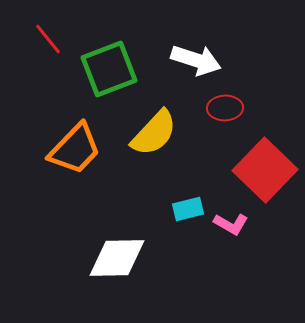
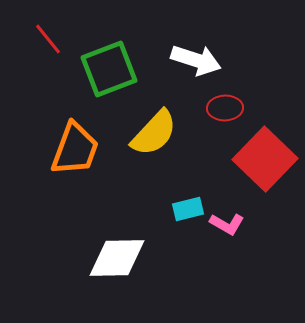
orange trapezoid: rotated 24 degrees counterclockwise
red square: moved 11 px up
pink L-shape: moved 4 px left
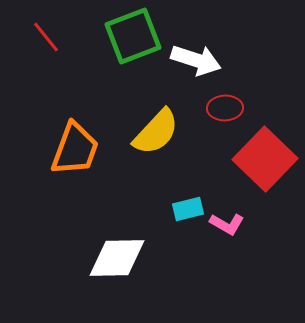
red line: moved 2 px left, 2 px up
green square: moved 24 px right, 33 px up
yellow semicircle: moved 2 px right, 1 px up
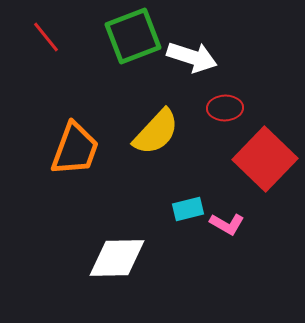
white arrow: moved 4 px left, 3 px up
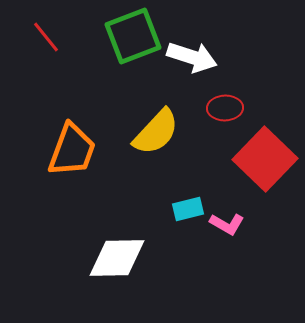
orange trapezoid: moved 3 px left, 1 px down
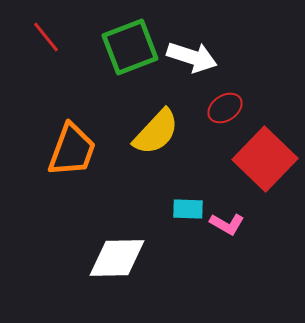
green square: moved 3 px left, 11 px down
red ellipse: rotated 32 degrees counterclockwise
cyan rectangle: rotated 16 degrees clockwise
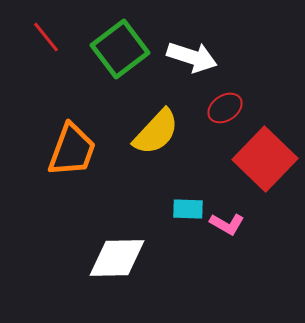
green square: moved 10 px left, 2 px down; rotated 16 degrees counterclockwise
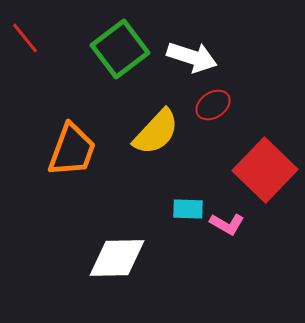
red line: moved 21 px left, 1 px down
red ellipse: moved 12 px left, 3 px up
red square: moved 11 px down
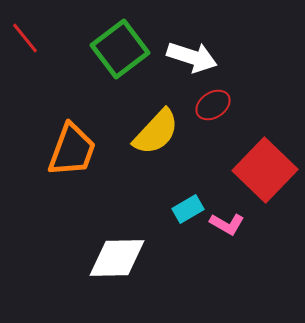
cyan rectangle: rotated 32 degrees counterclockwise
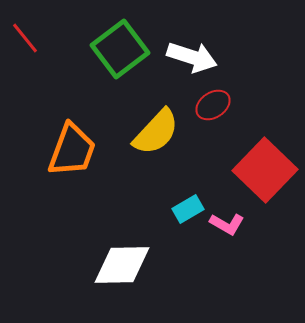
white diamond: moved 5 px right, 7 px down
